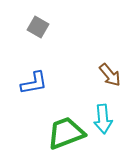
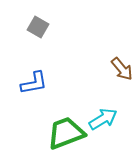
brown arrow: moved 12 px right, 6 px up
cyan arrow: rotated 116 degrees counterclockwise
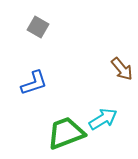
blue L-shape: rotated 8 degrees counterclockwise
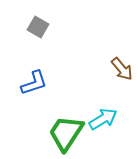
green trapezoid: rotated 36 degrees counterclockwise
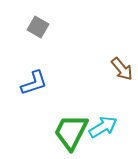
cyan arrow: moved 8 px down
green trapezoid: moved 5 px right, 1 px up; rotated 6 degrees counterclockwise
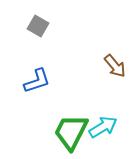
gray square: moved 1 px up
brown arrow: moved 7 px left, 3 px up
blue L-shape: moved 3 px right, 2 px up
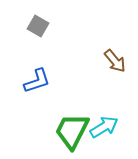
brown arrow: moved 5 px up
cyan arrow: moved 1 px right
green trapezoid: moved 1 px right, 1 px up
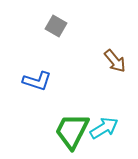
gray square: moved 18 px right
blue L-shape: rotated 36 degrees clockwise
cyan arrow: moved 1 px down
